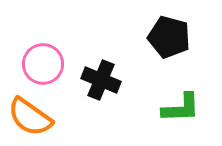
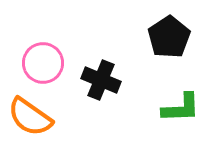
black pentagon: rotated 24 degrees clockwise
pink circle: moved 1 px up
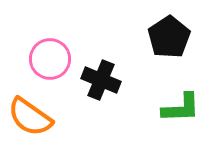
pink circle: moved 7 px right, 4 px up
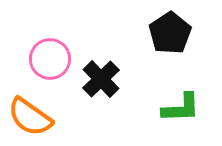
black pentagon: moved 1 px right, 4 px up
black cross: moved 1 px up; rotated 24 degrees clockwise
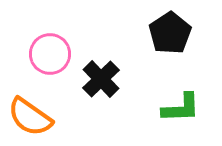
pink circle: moved 5 px up
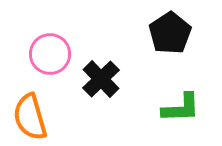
orange semicircle: rotated 39 degrees clockwise
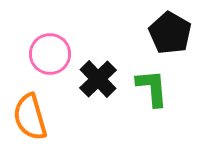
black pentagon: rotated 9 degrees counterclockwise
black cross: moved 3 px left
green L-shape: moved 29 px left, 20 px up; rotated 93 degrees counterclockwise
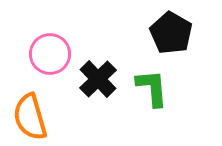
black pentagon: moved 1 px right
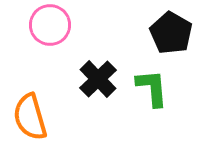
pink circle: moved 29 px up
